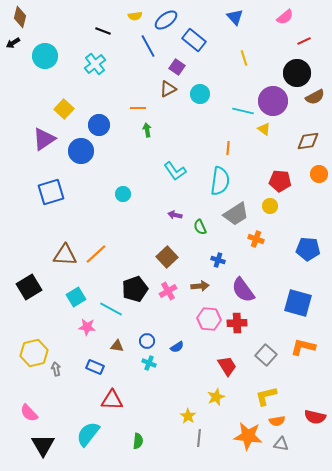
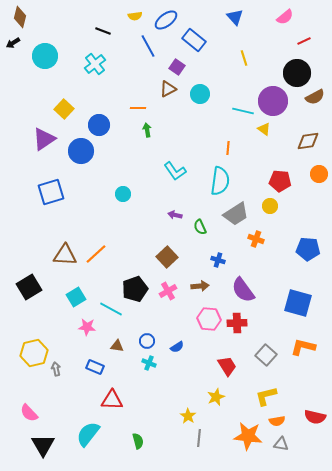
green semicircle at (138, 441): rotated 21 degrees counterclockwise
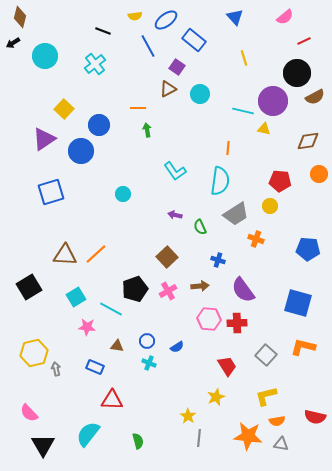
yellow triangle at (264, 129): rotated 24 degrees counterclockwise
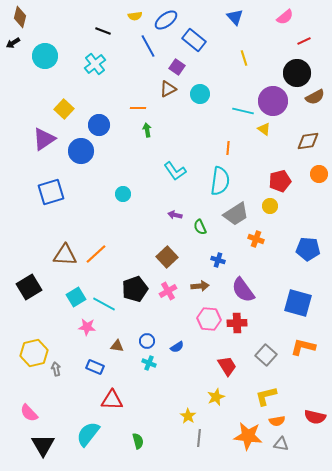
yellow triangle at (264, 129): rotated 24 degrees clockwise
red pentagon at (280, 181): rotated 20 degrees counterclockwise
cyan line at (111, 309): moved 7 px left, 5 px up
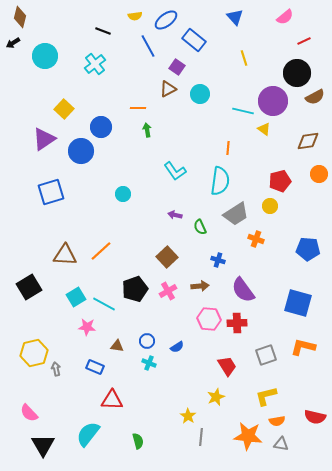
blue circle at (99, 125): moved 2 px right, 2 px down
orange line at (96, 254): moved 5 px right, 3 px up
gray square at (266, 355): rotated 30 degrees clockwise
gray line at (199, 438): moved 2 px right, 1 px up
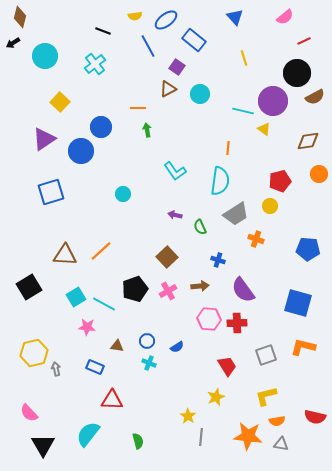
yellow square at (64, 109): moved 4 px left, 7 px up
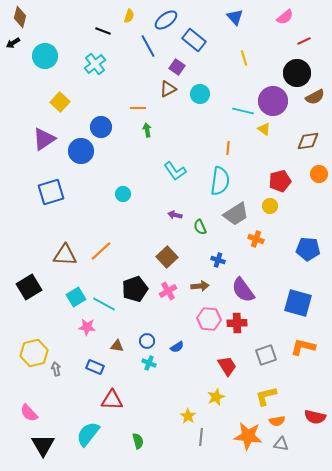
yellow semicircle at (135, 16): moved 6 px left; rotated 64 degrees counterclockwise
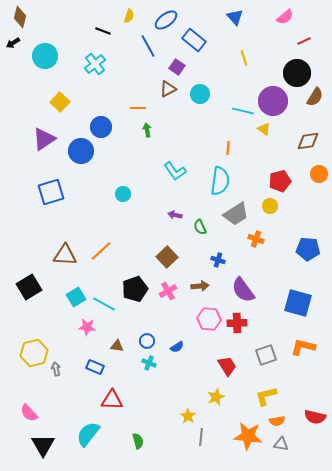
brown semicircle at (315, 97): rotated 30 degrees counterclockwise
